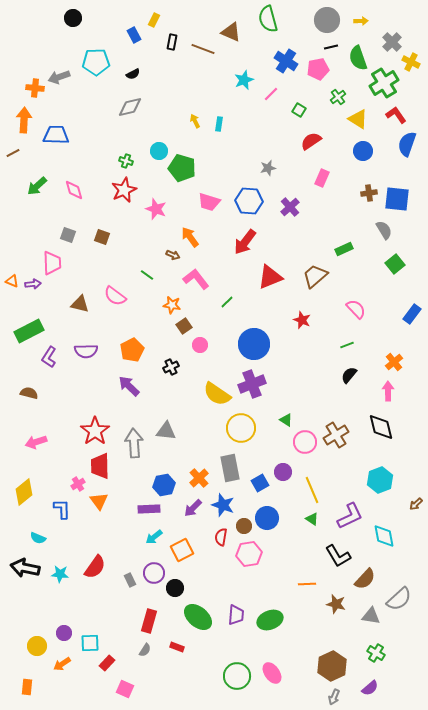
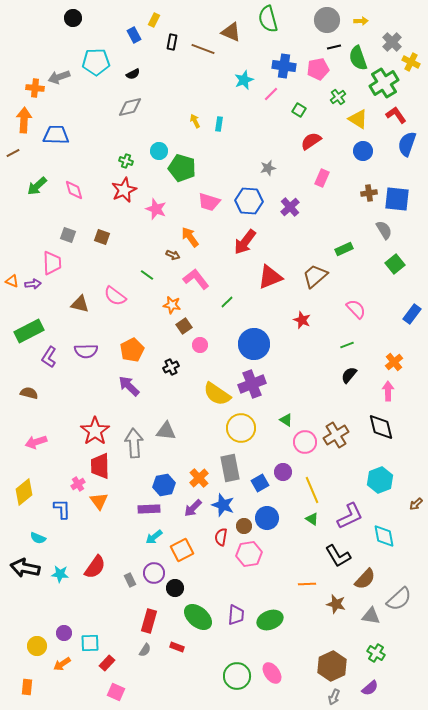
black line at (331, 47): moved 3 px right
blue cross at (286, 61): moved 2 px left, 5 px down; rotated 25 degrees counterclockwise
pink square at (125, 689): moved 9 px left, 3 px down
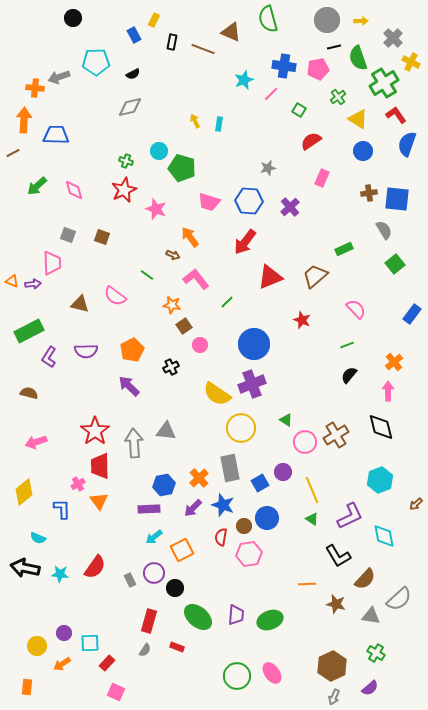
gray cross at (392, 42): moved 1 px right, 4 px up
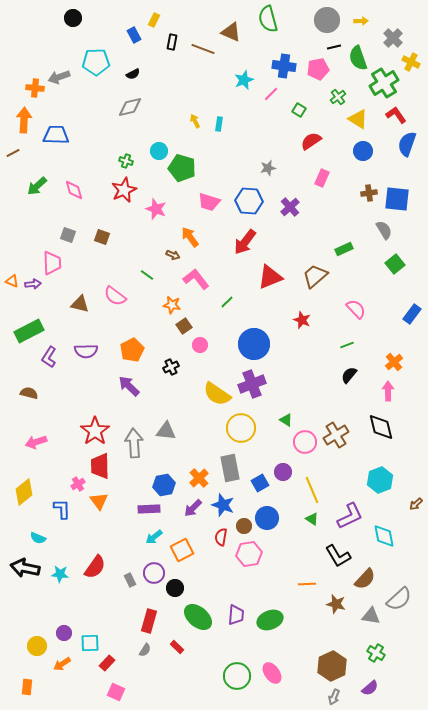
red rectangle at (177, 647): rotated 24 degrees clockwise
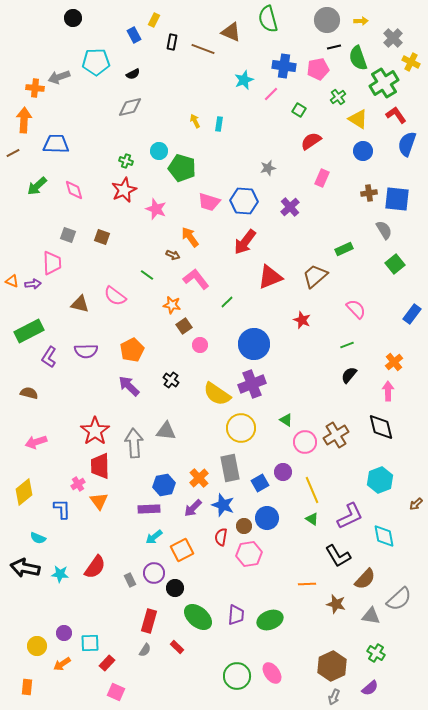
blue trapezoid at (56, 135): moved 9 px down
blue hexagon at (249, 201): moved 5 px left
black cross at (171, 367): moved 13 px down; rotated 28 degrees counterclockwise
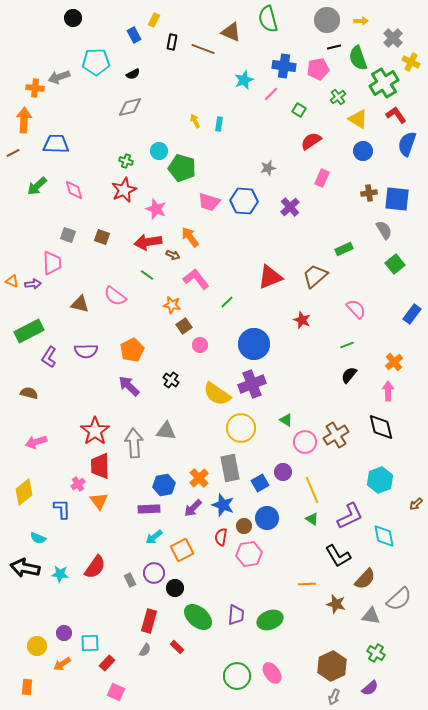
red arrow at (245, 242): moved 97 px left; rotated 44 degrees clockwise
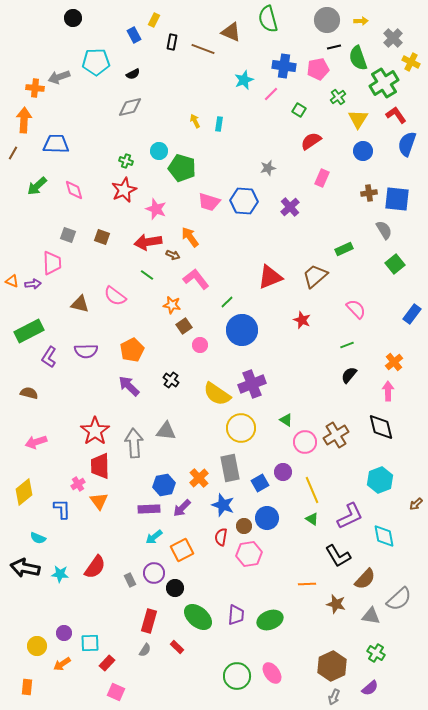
yellow triangle at (358, 119): rotated 30 degrees clockwise
brown line at (13, 153): rotated 32 degrees counterclockwise
blue circle at (254, 344): moved 12 px left, 14 px up
purple arrow at (193, 508): moved 11 px left
